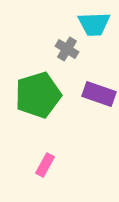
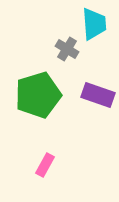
cyan trapezoid: rotated 92 degrees counterclockwise
purple rectangle: moved 1 px left, 1 px down
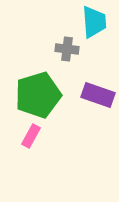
cyan trapezoid: moved 2 px up
gray cross: rotated 25 degrees counterclockwise
pink rectangle: moved 14 px left, 29 px up
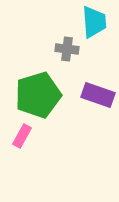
pink rectangle: moved 9 px left
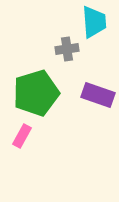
gray cross: rotated 15 degrees counterclockwise
green pentagon: moved 2 px left, 2 px up
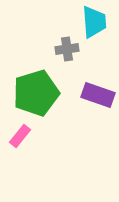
pink rectangle: moved 2 px left; rotated 10 degrees clockwise
